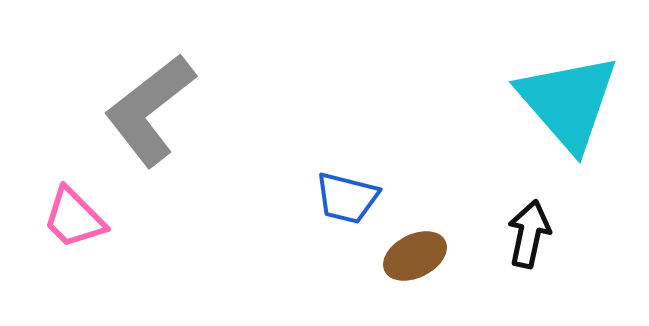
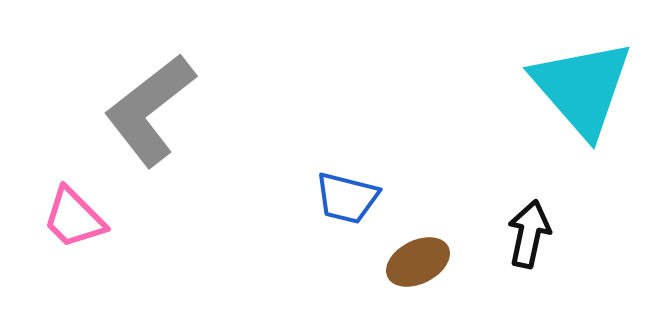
cyan triangle: moved 14 px right, 14 px up
brown ellipse: moved 3 px right, 6 px down
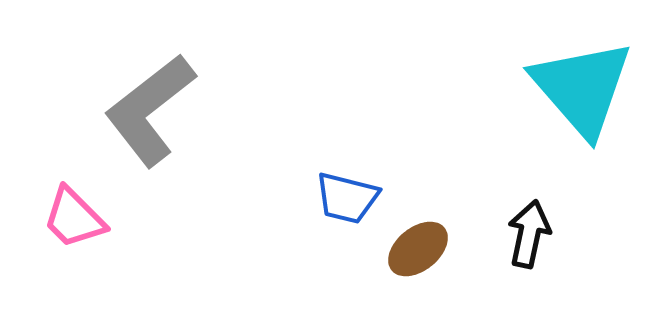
brown ellipse: moved 13 px up; rotated 12 degrees counterclockwise
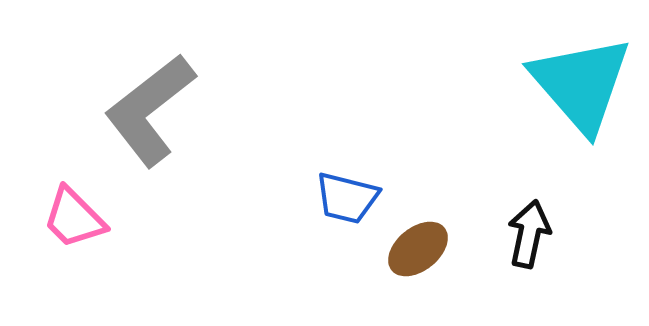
cyan triangle: moved 1 px left, 4 px up
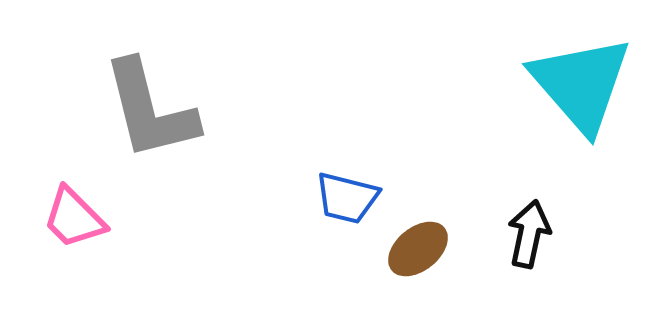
gray L-shape: rotated 66 degrees counterclockwise
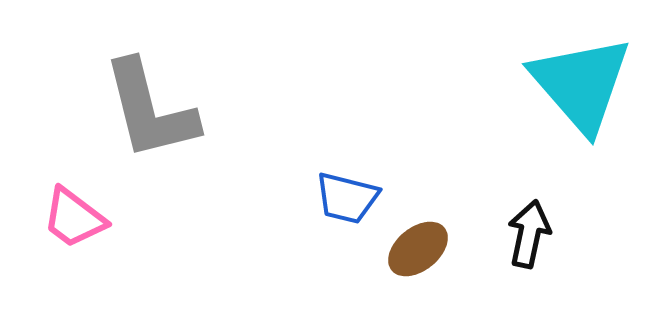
pink trapezoid: rotated 8 degrees counterclockwise
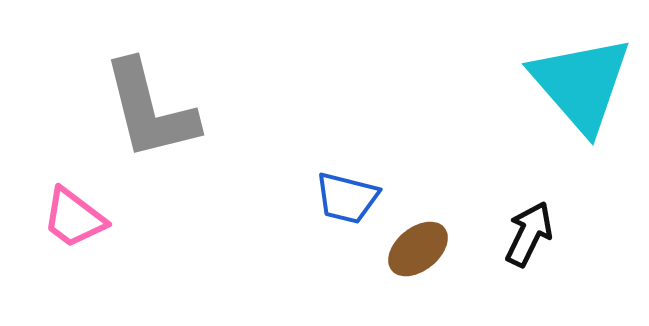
black arrow: rotated 14 degrees clockwise
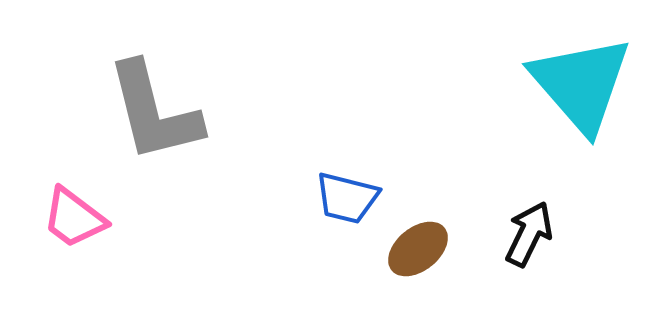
gray L-shape: moved 4 px right, 2 px down
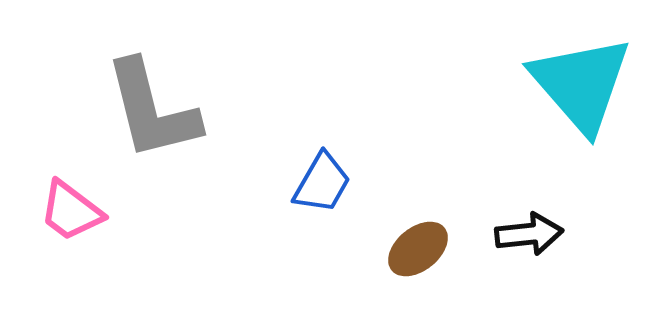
gray L-shape: moved 2 px left, 2 px up
blue trapezoid: moved 25 px left, 15 px up; rotated 74 degrees counterclockwise
pink trapezoid: moved 3 px left, 7 px up
black arrow: rotated 58 degrees clockwise
